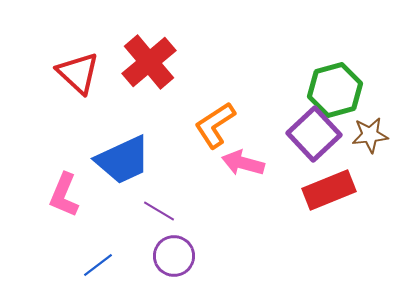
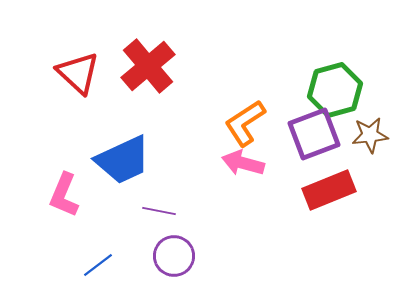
red cross: moved 1 px left, 4 px down
orange L-shape: moved 30 px right, 2 px up
purple square: rotated 22 degrees clockwise
purple line: rotated 20 degrees counterclockwise
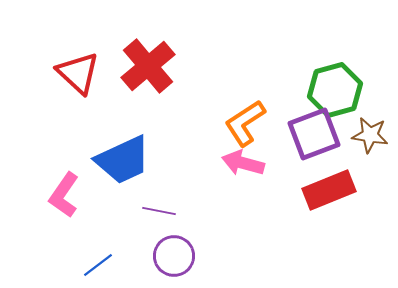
brown star: rotated 15 degrees clockwise
pink L-shape: rotated 12 degrees clockwise
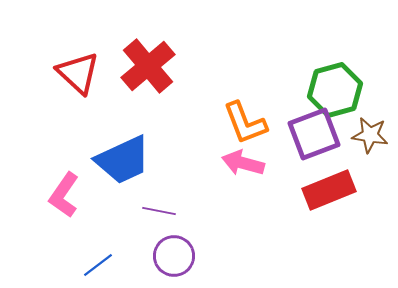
orange L-shape: rotated 78 degrees counterclockwise
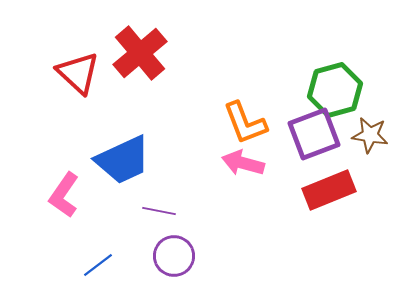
red cross: moved 8 px left, 13 px up
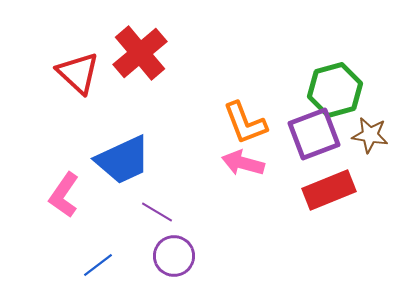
purple line: moved 2 px left, 1 px down; rotated 20 degrees clockwise
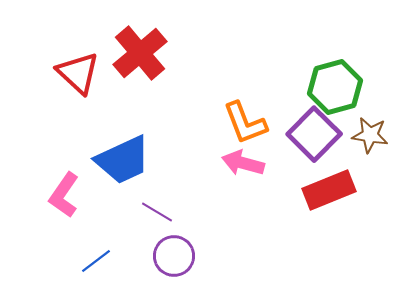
green hexagon: moved 3 px up
purple square: rotated 24 degrees counterclockwise
blue line: moved 2 px left, 4 px up
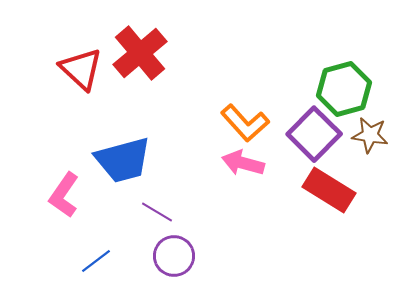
red triangle: moved 3 px right, 4 px up
green hexagon: moved 9 px right, 2 px down
orange L-shape: rotated 21 degrees counterclockwise
blue trapezoid: rotated 10 degrees clockwise
red rectangle: rotated 54 degrees clockwise
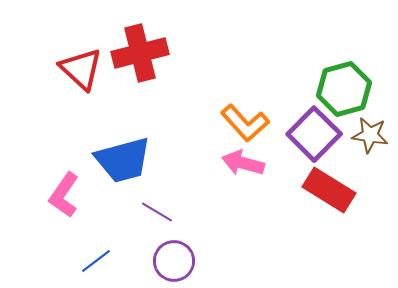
red cross: rotated 26 degrees clockwise
purple circle: moved 5 px down
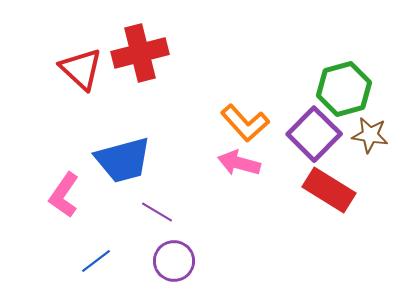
pink arrow: moved 4 px left
